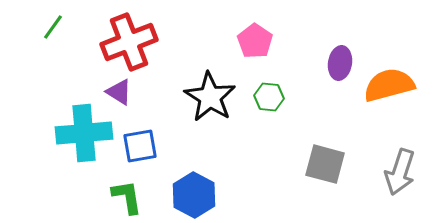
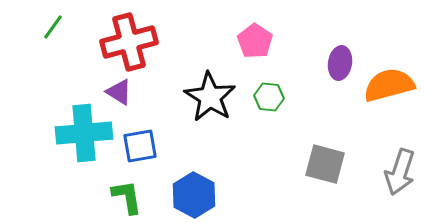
red cross: rotated 6 degrees clockwise
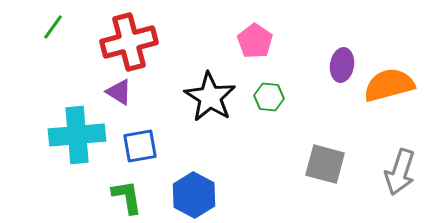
purple ellipse: moved 2 px right, 2 px down
cyan cross: moved 7 px left, 2 px down
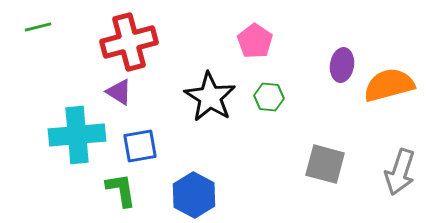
green line: moved 15 px left; rotated 40 degrees clockwise
green L-shape: moved 6 px left, 7 px up
